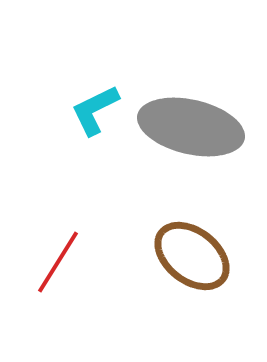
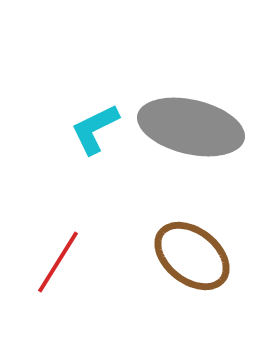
cyan L-shape: moved 19 px down
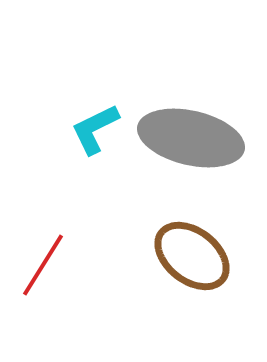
gray ellipse: moved 11 px down
red line: moved 15 px left, 3 px down
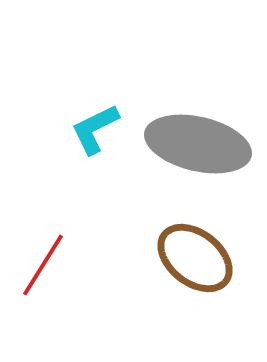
gray ellipse: moved 7 px right, 6 px down
brown ellipse: moved 3 px right, 2 px down
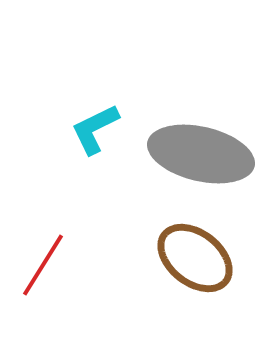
gray ellipse: moved 3 px right, 10 px down
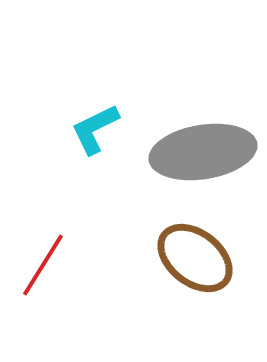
gray ellipse: moved 2 px right, 2 px up; rotated 22 degrees counterclockwise
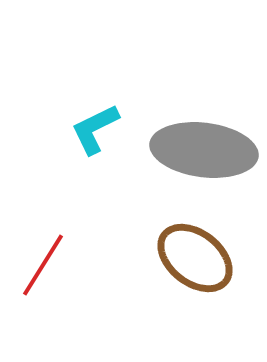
gray ellipse: moved 1 px right, 2 px up; rotated 16 degrees clockwise
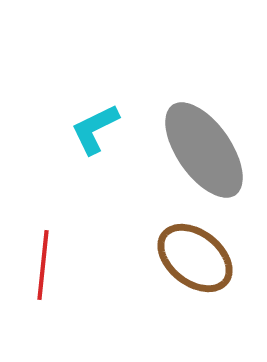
gray ellipse: rotated 48 degrees clockwise
red line: rotated 26 degrees counterclockwise
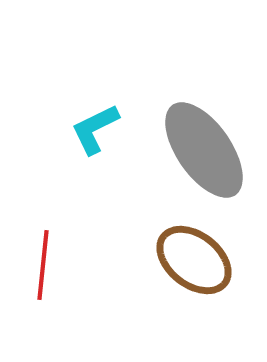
brown ellipse: moved 1 px left, 2 px down
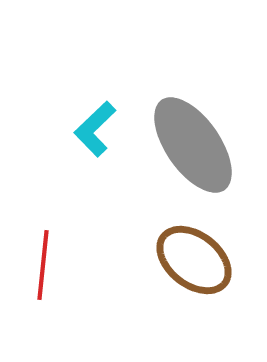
cyan L-shape: rotated 18 degrees counterclockwise
gray ellipse: moved 11 px left, 5 px up
